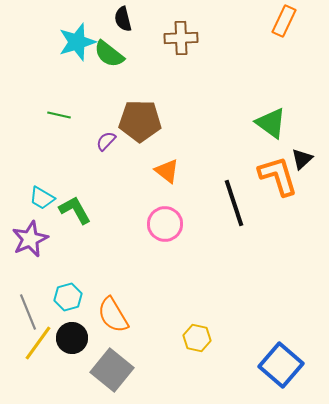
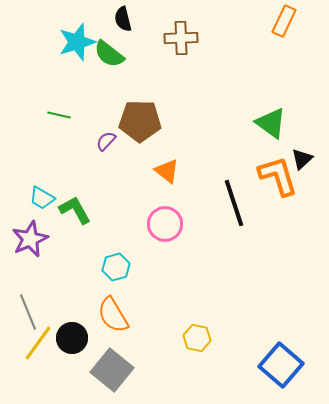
cyan hexagon: moved 48 px right, 30 px up
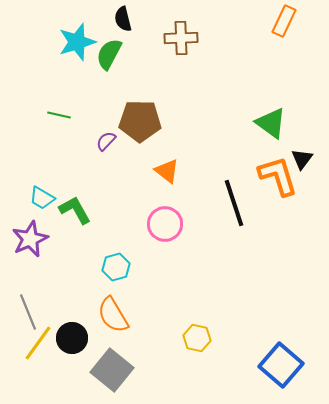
green semicircle: rotated 80 degrees clockwise
black triangle: rotated 10 degrees counterclockwise
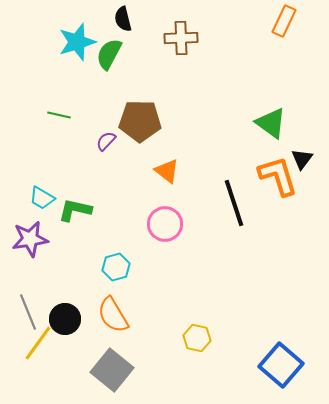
green L-shape: rotated 48 degrees counterclockwise
purple star: rotated 15 degrees clockwise
black circle: moved 7 px left, 19 px up
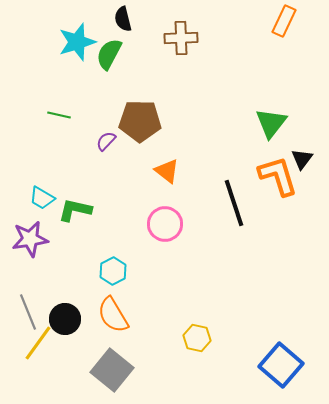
green triangle: rotated 32 degrees clockwise
cyan hexagon: moved 3 px left, 4 px down; rotated 12 degrees counterclockwise
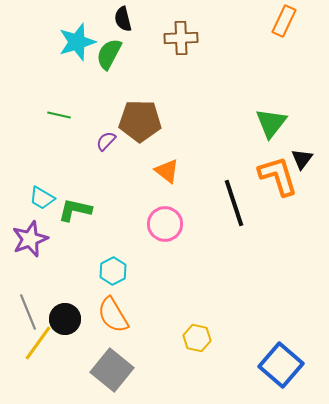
purple star: rotated 12 degrees counterclockwise
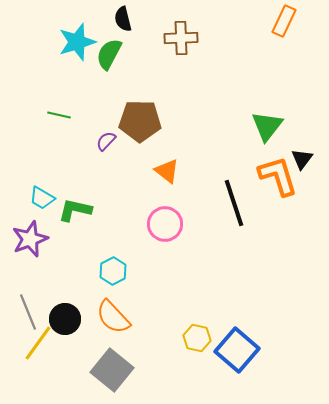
green triangle: moved 4 px left, 3 px down
orange semicircle: moved 2 px down; rotated 12 degrees counterclockwise
blue square: moved 44 px left, 15 px up
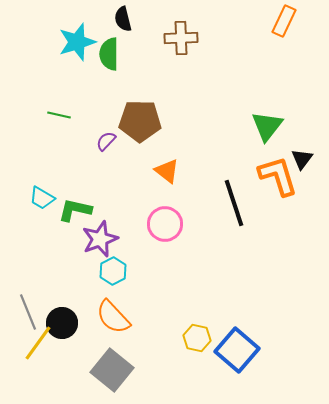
green semicircle: rotated 28 degrees counterclockwise
purple star: moved 70 px right
black circle: moved 3 px left, 4 px down
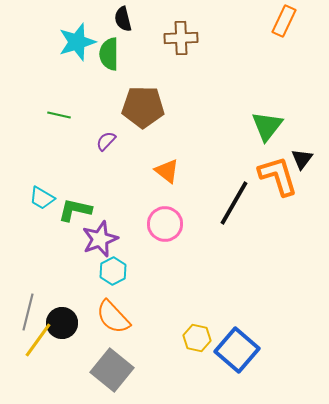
brown pentagon: moved 3 px right, 14 px up
black line: rotated 48 degrees clockwise
gray line: rotated 36 degrees clockwise
yellow line: moved 3 px up
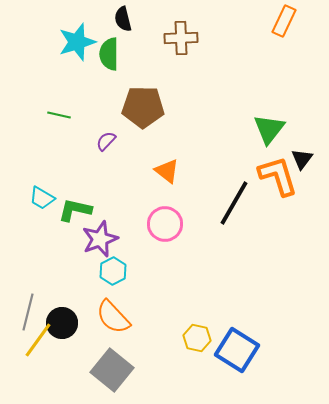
green triangle: moved 2 px right, 3 px down
blue square: rotated 9 degrees counterclockwise
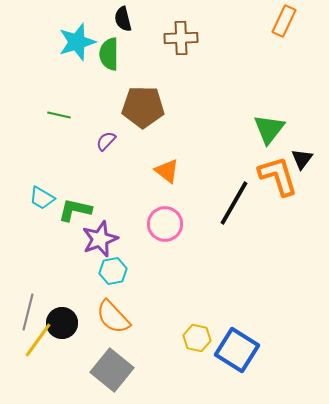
cyan hexagon: rotated 16 degrees clockwise
